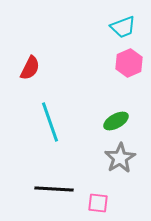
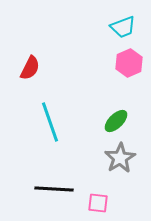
green ellipse: rotated 15 degrees counterclockwise
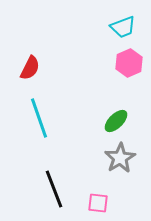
cyan line: moved 11 px left, 4 px up
black line: rotated 66 degrees clockwise
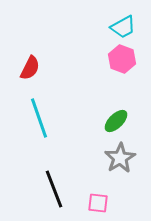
cyan trapezoid: rotated 8 degrees counterclockwise
pink hexagon: moved 7 px left, 4 px up; rotated 16 degrees counterclockwise
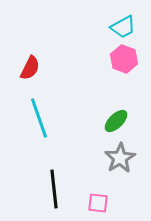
pink hexagon: moved 2 px right
black line: rotated 15 degrees clockwise
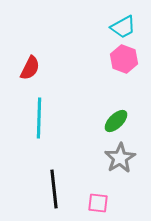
cyan line: rotated 21 degrees clockwise
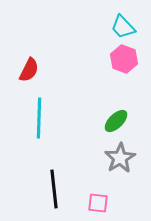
cyan trapezoid: rotated 76 degrees clockwise
red semicircle: moved 1 px left, 2 px down
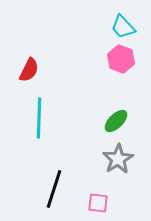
pink hexagon: moved 3 px left
gray star: moved 2 px left, 1 px down
black line: rotated 24 degrees clockwise
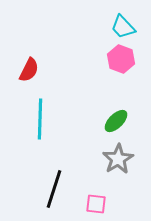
cyan line: moved 1 px right, 1 px down
pink square: moved 2 px left, 1 px down
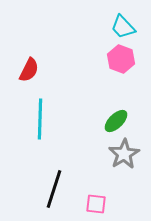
gray star: moved 6 px right, 5 px up
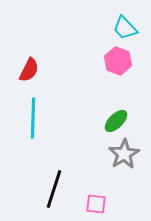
cyan trapezoid: moved 2 px right, 1 px down
pink hexagon: moved 3 px left, 2 px down
cyan line: moved 7 px left, 1 px up
